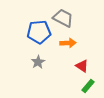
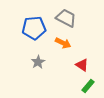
gray trapezoid: moved 3 px right
blue pentagon: moved 5 px left, 4 px up
orange arrow: moved 5 px left; rotated 28 degrees clockwise
red triangle: moved 1 px up
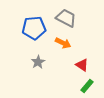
green rectangle: moved 1 px left
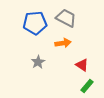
blue pentagon: moved 1 px right, 5 px up
orange arrow: rotated 35 degrees counterclockwise
